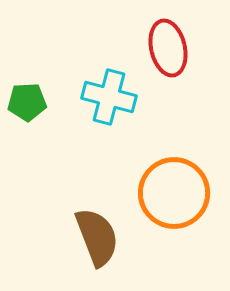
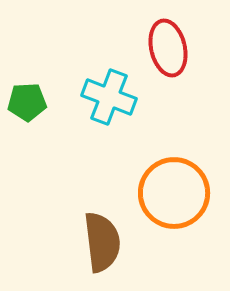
cyan cross: rotated 6 degrees clockwise
brown semicircle: moved 5 px right, 5 px down; rotated 14 degrees clockwise
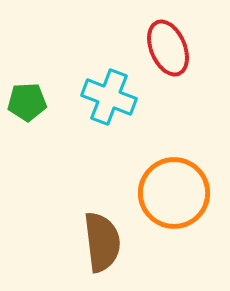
red ellipse: rotated 10 degrees counterclockwise
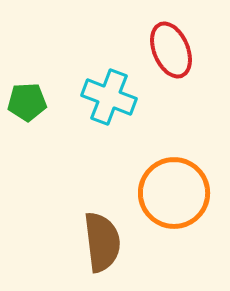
red ellipse: moved 3 px right, 2 px down
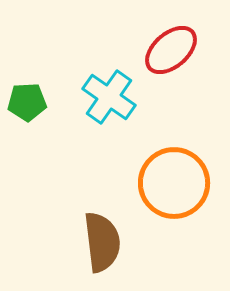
red ellipse: rotated 72 degrees clockwise
cyan cross: rotated 14 degrees clockwise
orange circle: moved 10 px up
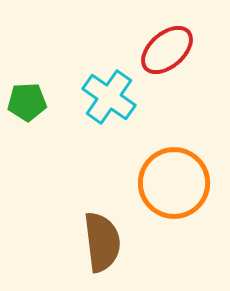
red ellipse: moved 4 px left
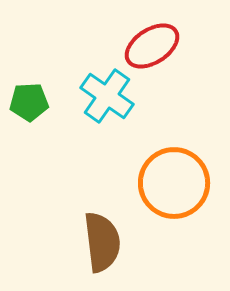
red ellipse: moved 15 px left, 4 px up; rotated 8 degrees clockwise
cyan cross: moved 2 px left, 1 px up
green pentagon: moved 2 px right
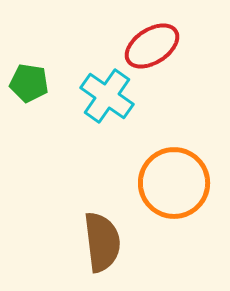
green pentagon: moved 19 px up; rotated 12 degrees clockwise
